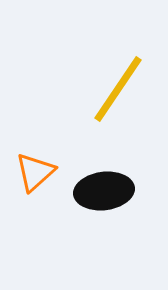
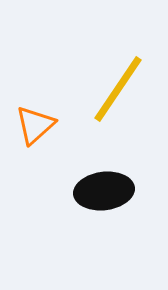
orange triangle: moved 47 px up
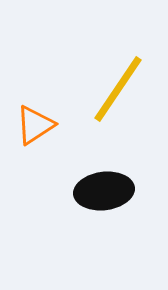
orange triangle: rotated 9 degrees clockwise
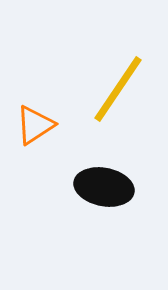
black ellipse: moved 4 px up; rotated 18 degrees clockwise
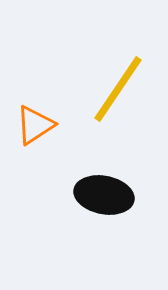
black ellipse: moved 8 px down
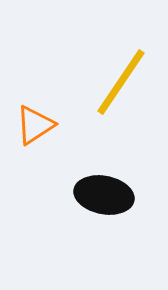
yellow line: moved 3 px right, 7 px up
